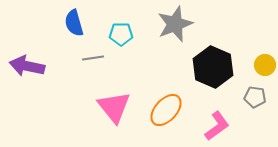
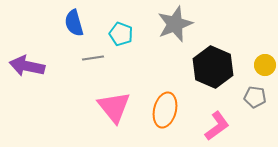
cyan pentagon: rotated 20 degrees clockwise
orange ellipse: moved 1 px left; rotated 28 degrees counterclockwise
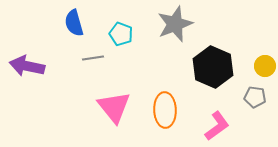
yellow circle: moved 1 px down
orange ellipse: rotated 16 degrees counterclockwise
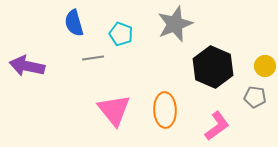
pink triangle: moved 3 px down
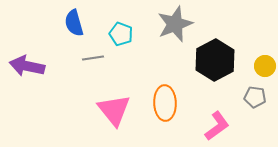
black hexagon: moved 2 px right, 7 px up; rotated 9 degrees clockwise
orange ellipse: moved 7 px up
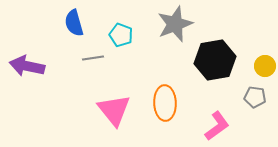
cyan pentagon: moved 1 px down
black hexagon: rotated 18 degrees clockwise
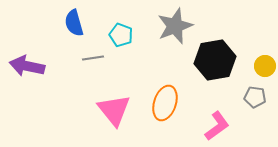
gray star: moved 2 px down
orange ellipse: rotated 20 degrees clockwise
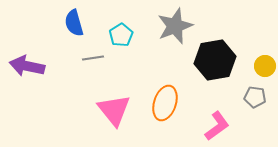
cyan pentagon: rotated 20 degrees clockwise
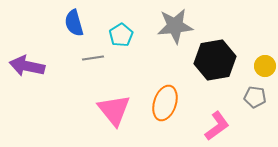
gray star: rotated 15 degrees clockwise
